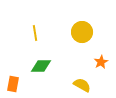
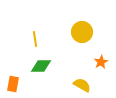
yellow line: moved 6 px down
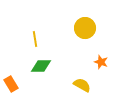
yellow circle: moved 3 px right, 4 px up
orange star: rotated 24 degrees counterclockwise
orange rectangle: moved 2 px left; rotated 42 degrees counterclockwise
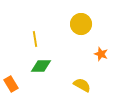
yellow circle: moved 4 px left, 4 px up
orange star: moved 8 px up
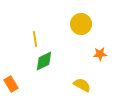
orange star: moved 1 px left; rotated 24 degrees counterclockwise
green diamond: moved 3 px right, 5 px up; rotated 25 degrees counterclockwise
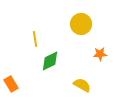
green diamond: moved 6 px right
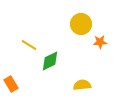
yellow line: moved 6 px left, 6 px down; rotated 49 degrees counterclockwise
orange star: moved 12 px up
yellow semicircle: rotated 36 degrees counterclockwise
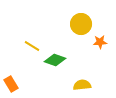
yellow line: moved 3 px right, 1 px down
green diamond: moved 5 px right, 1 px up; rotated 45 degrees clockwise
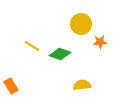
green diamond: moved 5 px right, 6 px up
orange rectangle: moved 2 px down
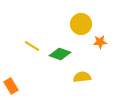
yellow semicircle: moved 8 px up
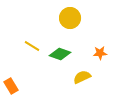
yellow circle: moved 11 px left, 6 px up
orange star: moved 11 px down
yellow semicircle: rotated 18 degrees counterclockwise
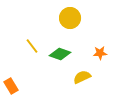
yellow line: rotated 21 degrees clockwise
